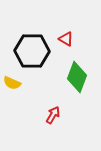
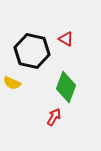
black hexagon: rotated 12 degrees clockwise
green diamond: moved 11 px left, 10 px down
red arrow: moved 1 px right, 2 px down
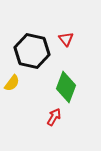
red triangle: rotated 21 degrees clockwise
yellow semicircle: rotated 78 degrees counterclockwise
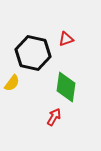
red triangle: rotated 49 degrees clockwise
black hexagon: moved 1 px right, 2 px down
green diamond: rotated 12 degrees counterclockwise
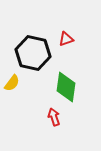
red arrow: rotated 48 degrees counterclockwise
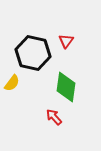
red triangle: moved 2 px down; rotated 35 degrees counterclockwise
red arrow: rotated 24 degrees counterclockwise
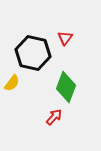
red triangle: moved 1 px left, 3 px up
green diamond: rotated 12 degrees clockwise
red arrow: rotated 84 degrees clockwise
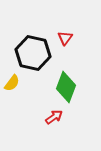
red arrow: rotated 12 degrees clockwise
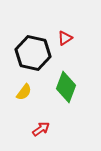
red triangle: rotated 21 degrees clockwise
yellow semicircle: moved 12 px right, 9 px down
red arrow: moved 13 px left, 12 px down
